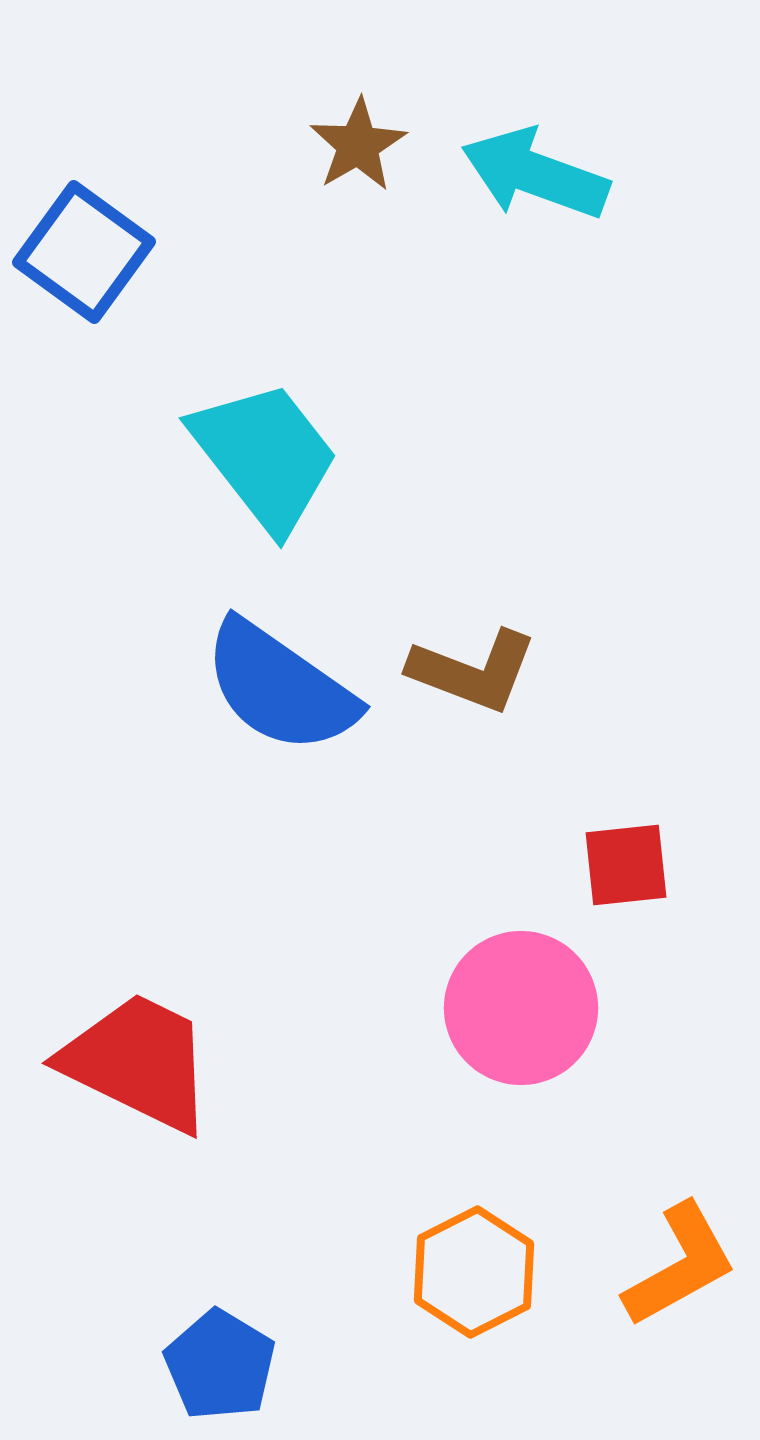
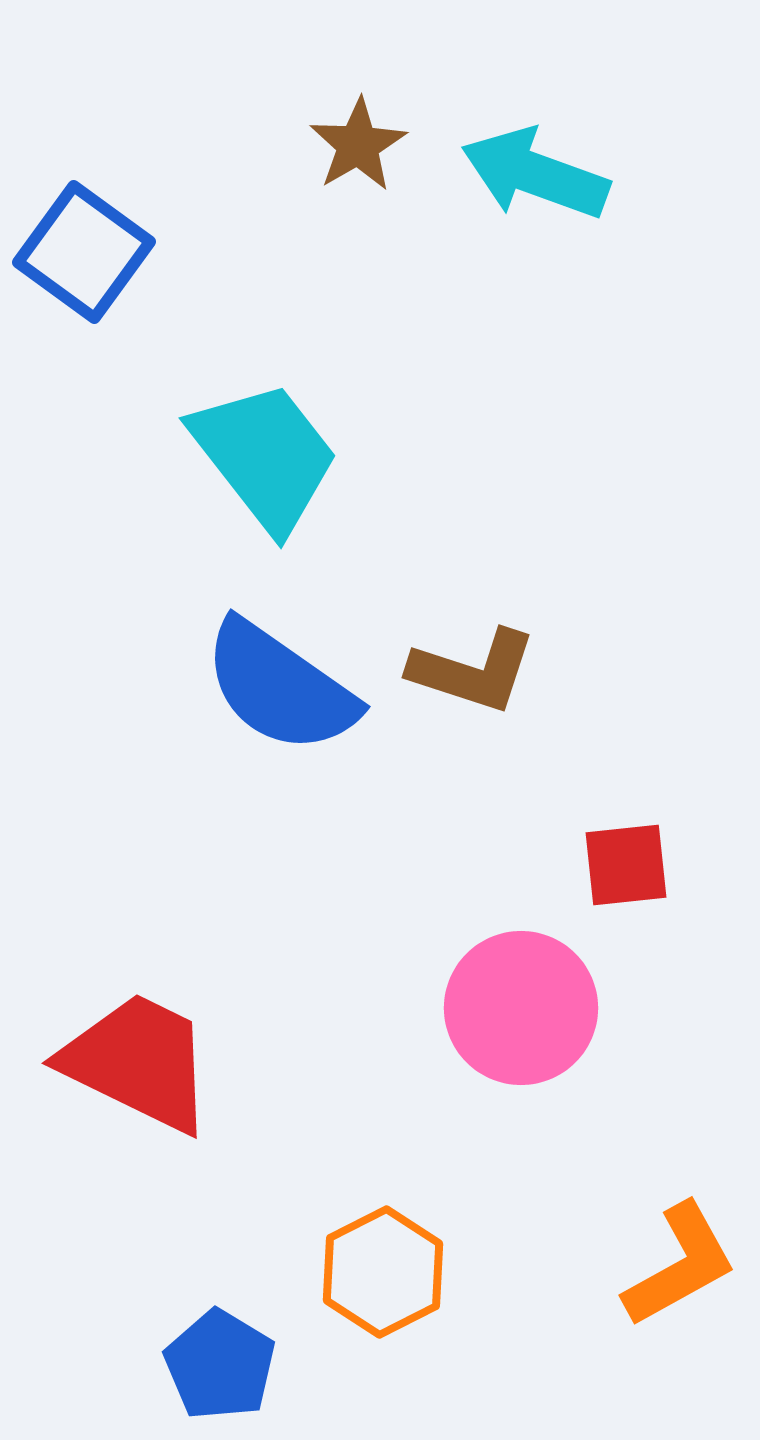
brown L-shape: rotated 3 degrees counterclockwise
orange hexagon: moved 91 px left
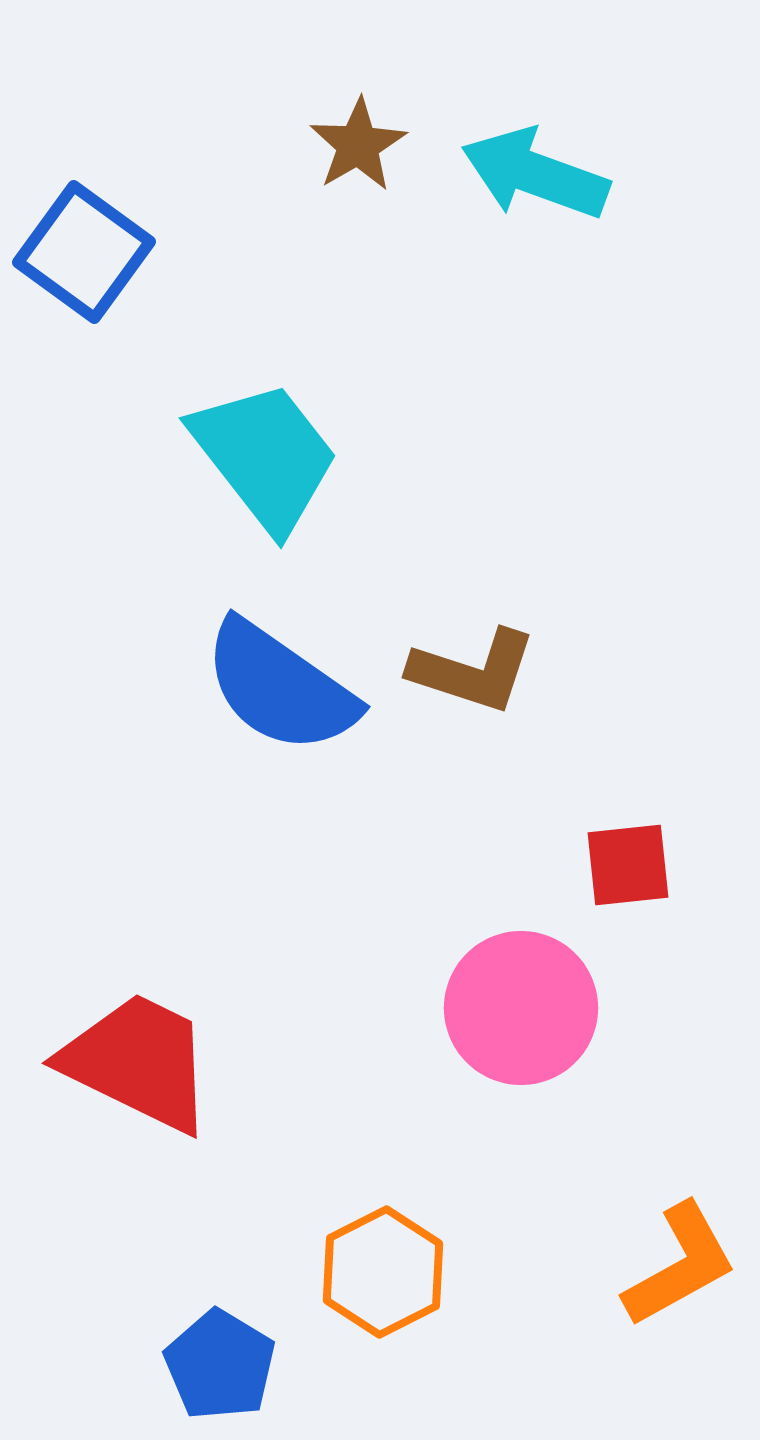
red square: moved 2 px right
